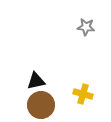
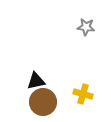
brown circle: moved 2 px right, 3 px up
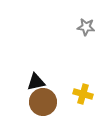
black triangle: moved 1 px down
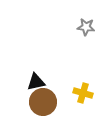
yellow cross: moved 1 px up
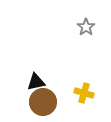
gray star: rotated 30 degrees clockwise
yellow cross: moved 1 px right
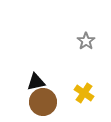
gray star: moved 14 px down
yellow cross: rotated 18 degrees clockwise
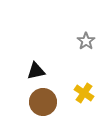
black triangle: moved 11 px up
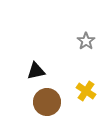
yellow cross: moved 2 px right, 2 px up
brown circle: moved 4 px right
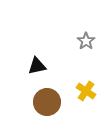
black triangle: moved 1 px right, 5 px up
